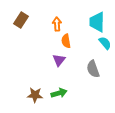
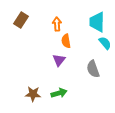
brown star: moved 2 px left, 1 px up
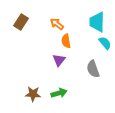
brown rectangle: moved 2 px down
orange arrow: rotated 48 degrees counterclockwise
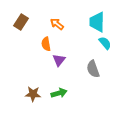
orange semicircle: moved 20 px left, 3 px down
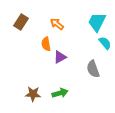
cyan trapezoid: rotated 25 degrees clockwise
purple triangle: moved 1 px right, 3 px up; rotated 24 degrees clockwise
green arrow: moved 1 px right
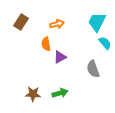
orange arrow: rotated 128 degrees clockwise
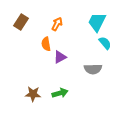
orange arrow: rotated 48 degrees counterclockwise
gray semicircle: rotated 72 degrees counterclockwise
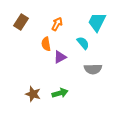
cyan semicircle: moved 22 px left
brown star: rotated 14 degrees clockwise
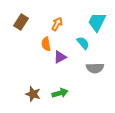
gray semicircle: moved 2 px right, 1 px up
